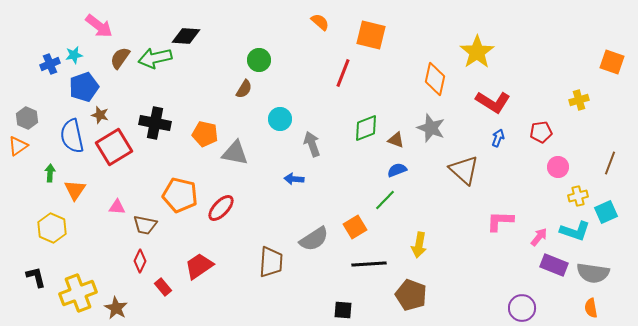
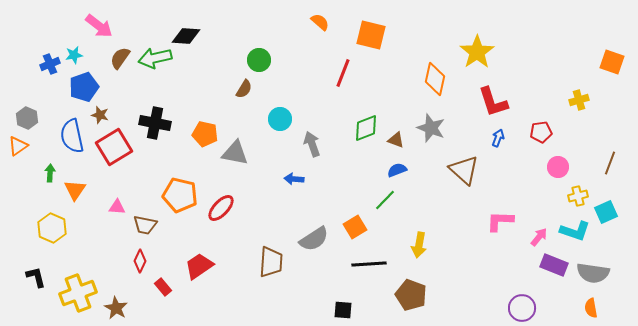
red L-shape at (493, 102): rotated 40 degrees clockwise
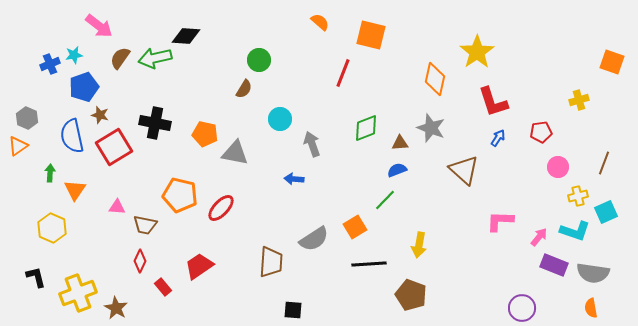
blue arrow at (498, 138): rotated 12 degrees clockwise
brown triangle at (396, 140): moved 4 px right, 3 px down; rotated 24 degrees counterclockwise
brown line at (610, 163): moved 6 px left
black square at (343, 310): moved 50 px left
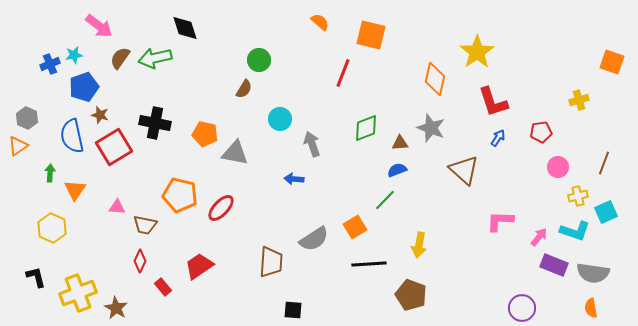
black diamond at (186, 36): moved 1 px left, 8 px up; rotated 68 degrees clockwise
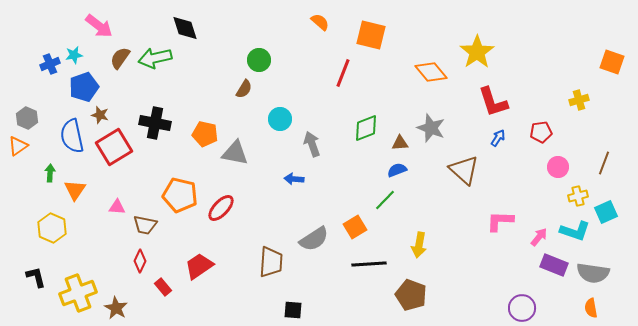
orange diamond at (435, 79): moved 4 px left, 7 px up; rotated 52 degrees counterclockwise
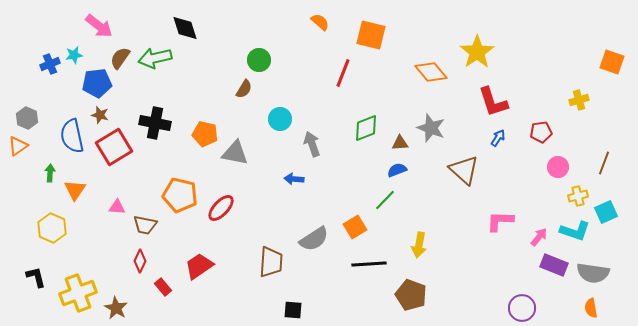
blue pentagon at (84, 87): moved 13 px right, 4 px up; rotated 12 degrees clockwise
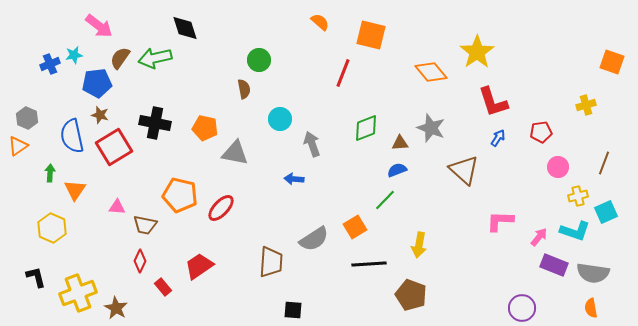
brown semicircle at (244, 89): rotated 42 degrees counterclockwise
yellow cross at (579, 100): moved 7 px right, 5 px down
orange pentagon at (205, 134): moved 6 px up
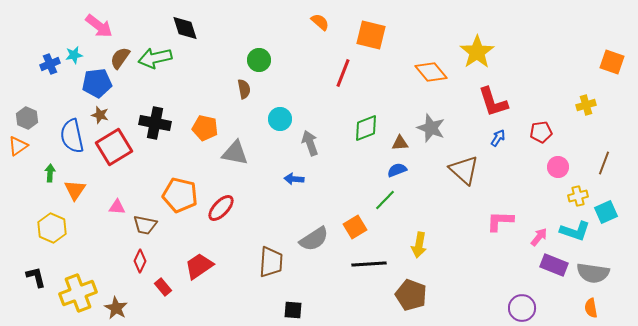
gray arrow at (312, 144): moved 2 px left, 1 px up
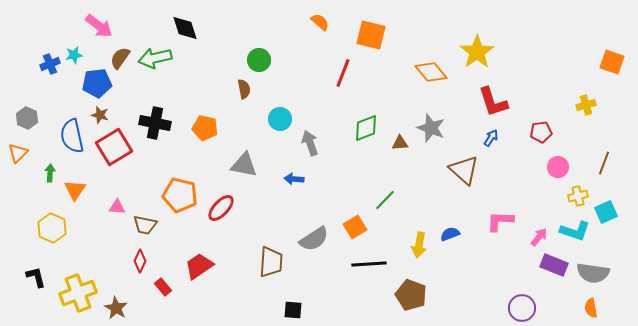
blue arrow at (498, 138): moved 7 px left
orange triangle at (18, 146): moved 7 px down; rotated 10 degrees counterclockwise
gray triangle at (235, 153): moved 9 px right, 12 px down
blue semicircle at (397, 170): moved 53 px right, 64 px down
